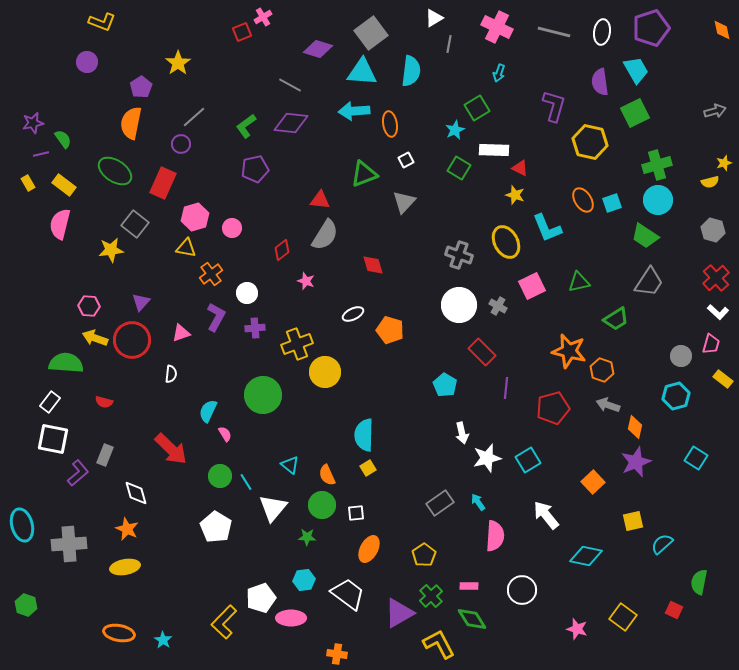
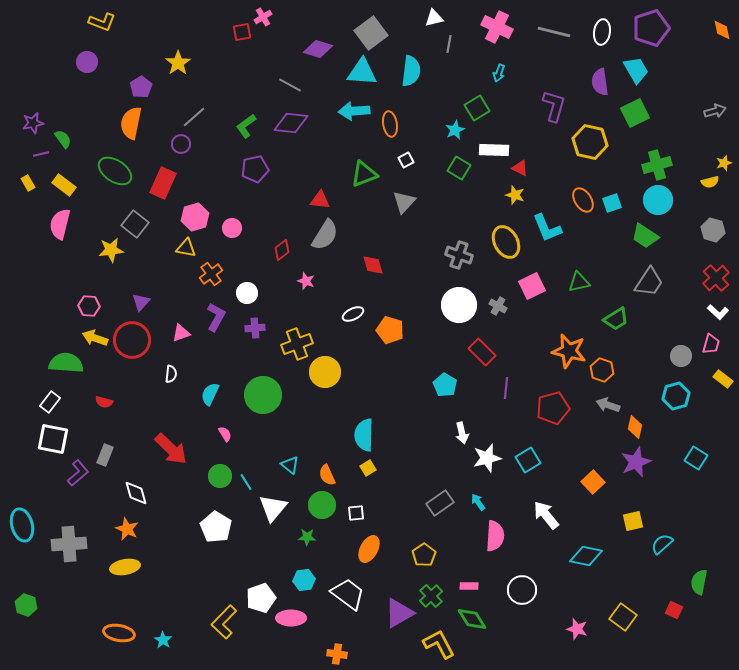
white triangle at (434, 18): rotated 18 degrees clockwise
red square at (242, 32): rotated 12 degrees clockwise
cyan semicircle at (208, 411): moved 2 px right, 17 px up
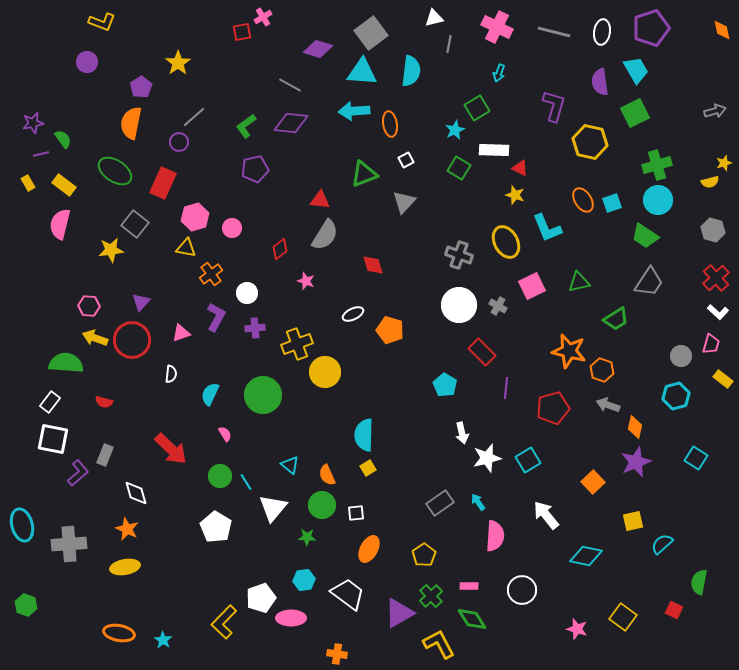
purple circle at (181, 144): moved 2 px left, 2 px up
red diamond at (282, 250): moved 2 px left, 1 px up
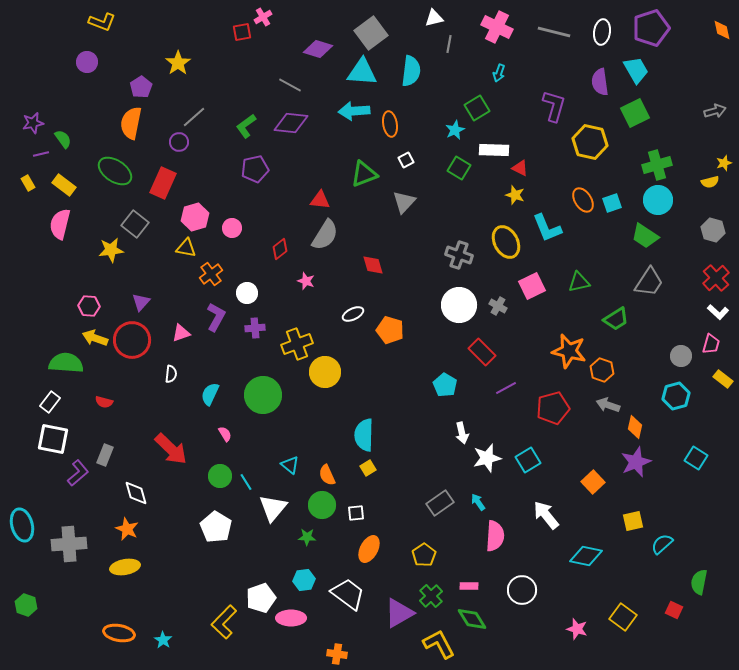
purple line at (506, 388): rotated 55 degrees clockwise
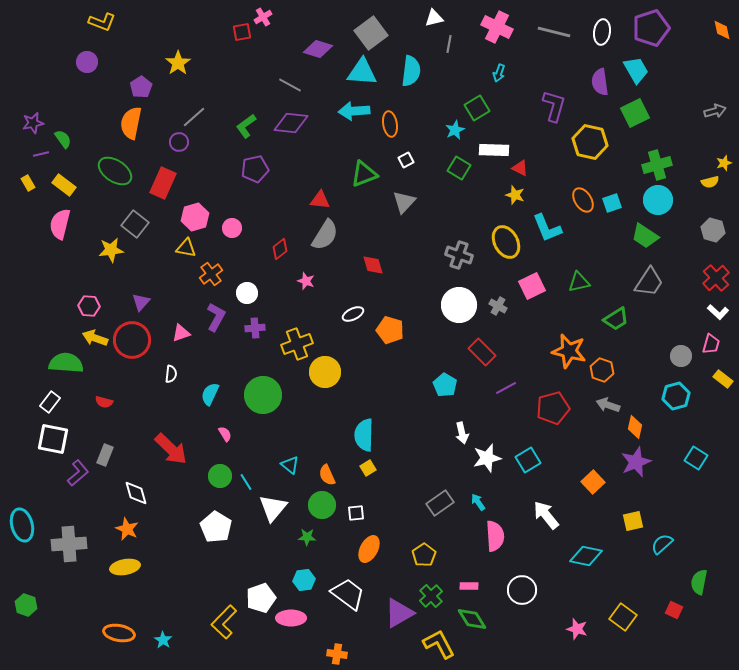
pink semicircle at (495, 536): rotated 8 degrees counterclockwise
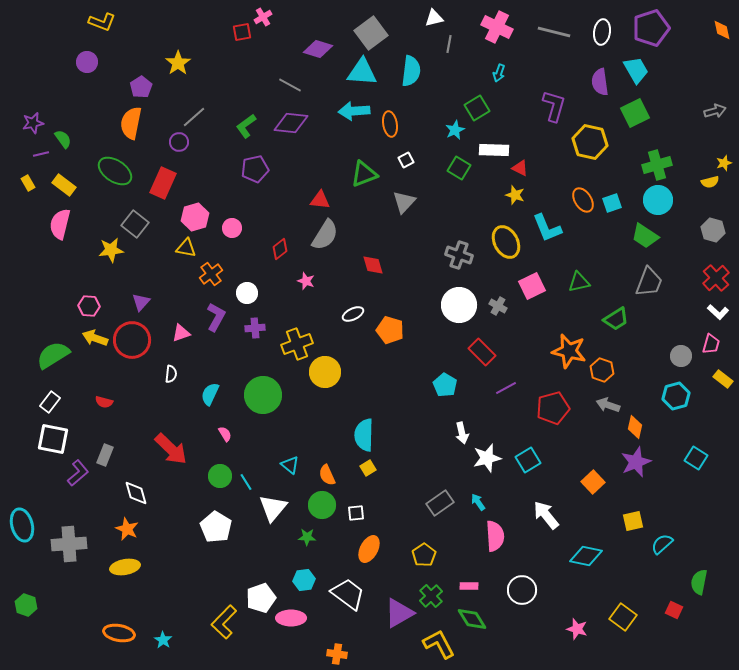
gray trapezoid at (649, 282): rotated 12 degrees counterclockwise
green semicircle at (66, 363): moved 13 px left, 8 px up; rotated 36 degrees counterclockwise
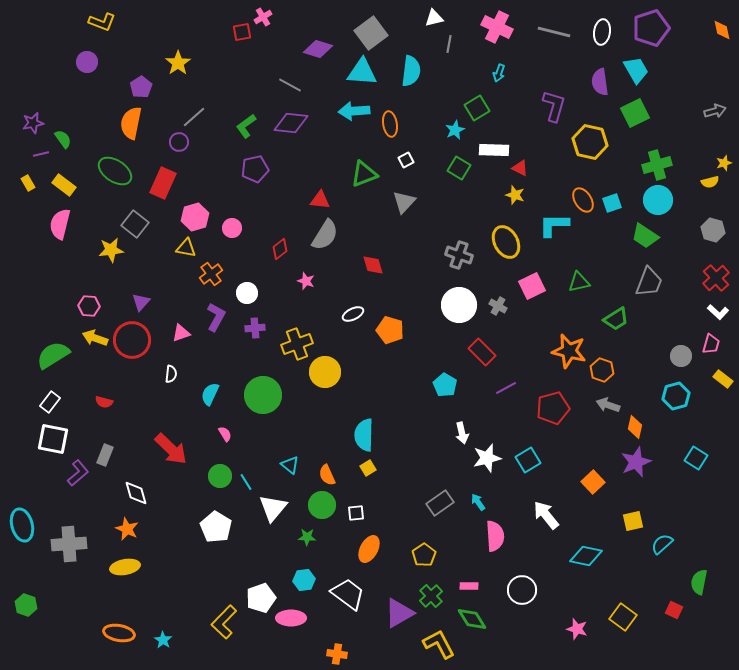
cyan L-shape at (547, 228): moved 7 px right, 3 px up; rotated 112 degrees clockwise
